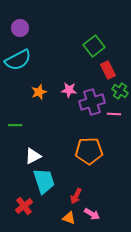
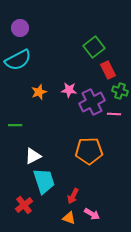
green square: moved 1 px down
green cross: rotated 14 degrees counterclockwise
purple cross: rotated 10 degrees counterclockwise
red arrow: moved 3 px left
red cross: moved 1 px up
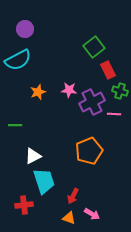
purple circle: moved 5 px right, 1 px down
orange star: moved 1 px left
orange pentagon: rotated 20 degrees counterclockwise
red cross: rotated 30 degrees clockwise
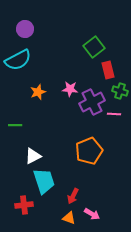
red rectangle: rotated 12 degrees clockwise
pink star: moved 1 px right, 1 px up
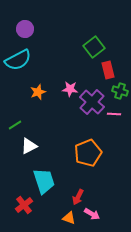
purple cross: rotated 20 degrees counterclockwise
green line: rotated 32 degrees counterclockwise
orange pentagon: moved 1 px left, 2 px down
white triangle: moved 4 px left, 10 px up
red arrow: moved 5 px right, 1 px down
red cross: rotated 30 degrees counterclockwise
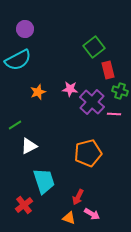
orange pentagon: rotated 8 degrees clockwise
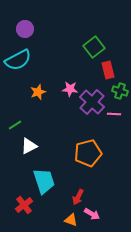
orange triangle: moved 2 px right, 2 px down
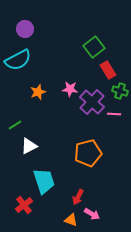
red rectangle: rotated 18 degrees counterclockwise
